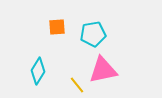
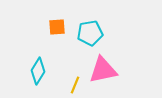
cyan pentagon: moved 3 px left, 1 px up
yellow line: moved 2 px left; rotated 60 degrees clockwise
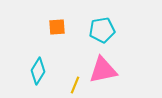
cyan pentagon: moved 12 px right, 3 px up
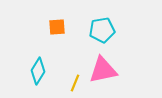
yellow line: moved 2 px up
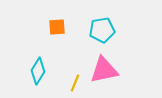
pink triangle: moved 1 px right
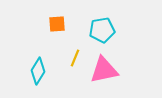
orange square: moved 3 px up
yellow line: moved 25 px up
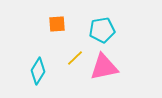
yellow line: rotated 24 degrees clockwise
pink triangle: moved 3 px up
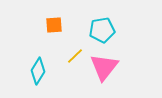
orange square: moved 3 px left, 1 px down
yellow line: moved 2 px up
pink triangle: rotated 40 degrees counterclockwise
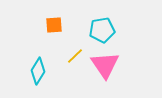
pink triangle: moved 1 px right, 2 px up; rotated 12 degrees counterclockwise
